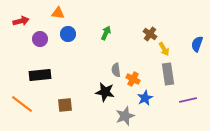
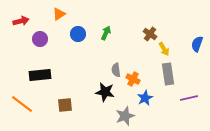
orange triangle: moved 1 px right, 1 px down; rotated 40 degrees counterclockwise
blue circle: moved 10 px right
purple line: moved 1 px right, 2 px up
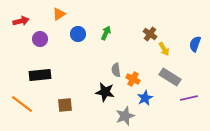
blue semicircle: moved 2 px left
gray rectangle: moved 2 px right, 3 px down; rotated 50 degrees counterclockwise
